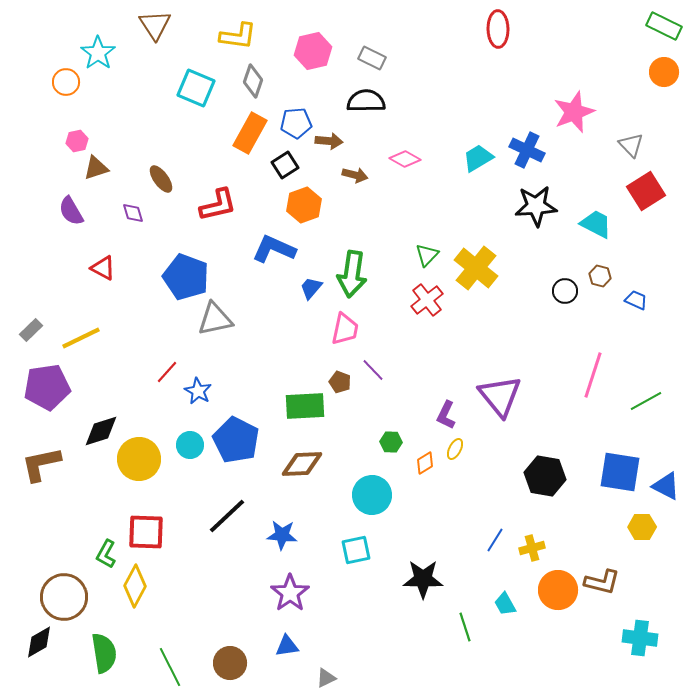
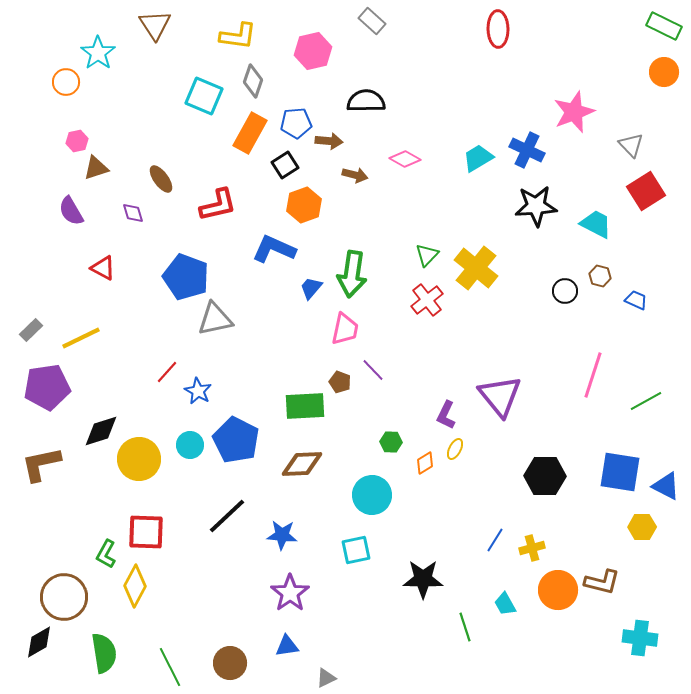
gray rectangle at (372, 58): moved 37 px up; rotated 16 degrees clockwise
cyan square at (196, 88): moved 8 px right, 8 px down
black hexagon at (545, 476): rotated 9 degrees counterclockwise
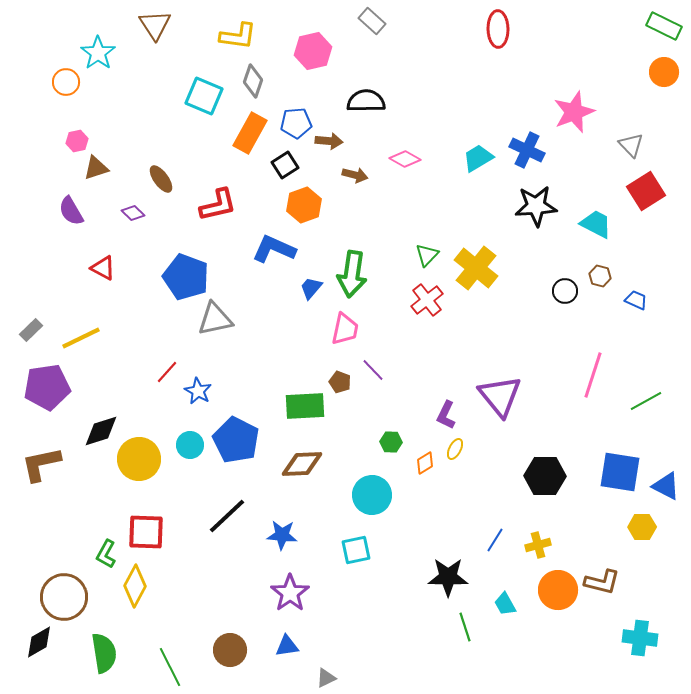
purple diamond at (133, 213): rotated 30 degrees counterclockwise
yellow cross at (532, 548): moved 6 px right, 3 px up
black star at (423, 579): moved 25 px right, 2 px up
brown circle at (230, 663): moved 13 px up
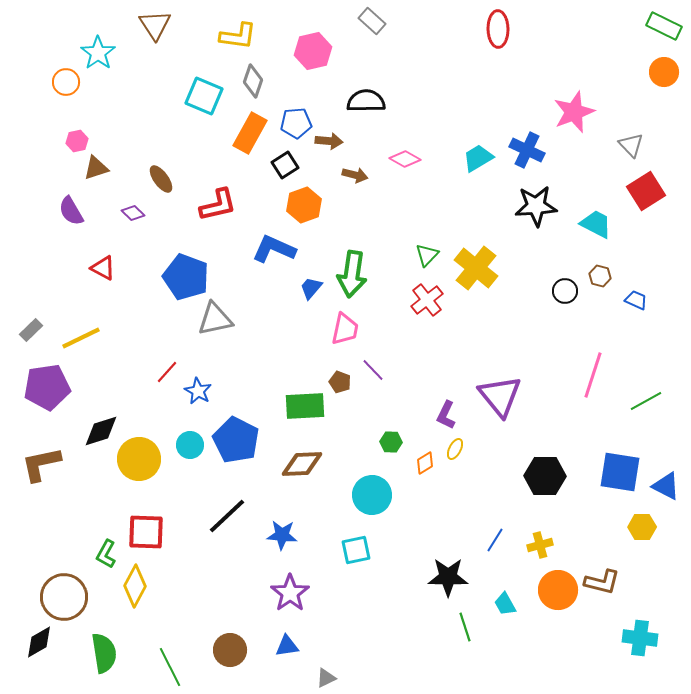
yellow cross at (538, 545): moved 2 px right
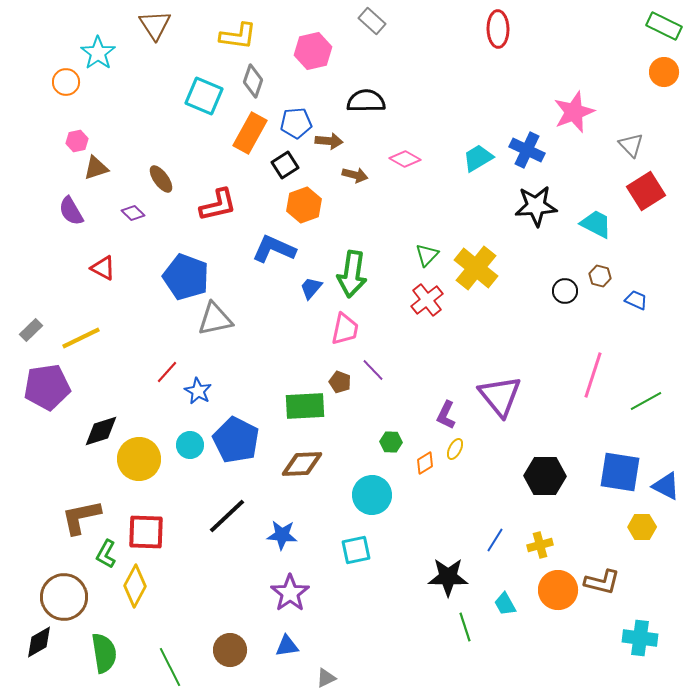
brown L-shape at (41, 464): moved 40 px right, 53 px down
